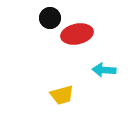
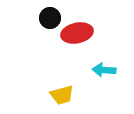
red ellipse: moved 1 px up
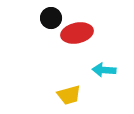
black circle: moved 1 px right
yellow trapezoid: moved 7 px right
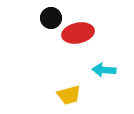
red ellipse: moved 1 px right
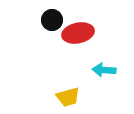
black circle: moved 1 px right, 2 px down
yellow trapezoid: moved 1 px left, 2 px down
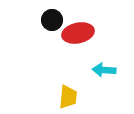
yellow trapezoid: rotated 70 degrees counterclockwise
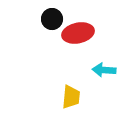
black circle: moved 1 px up
yellow trapezoid: moved 3 px right
